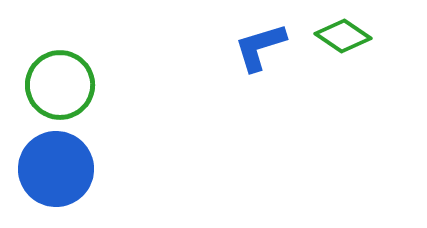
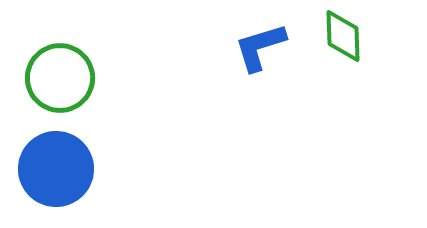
green diamond: rotated 54 degrees clockwise
green circle: moved 7 px up
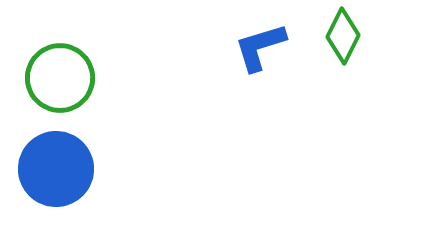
green diamond: rotated 28 degrees clockwise
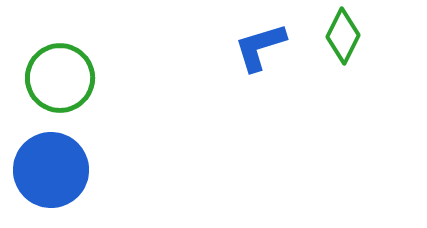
blue circle: moved 5 px left, 1 px down
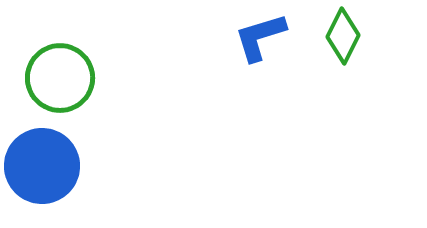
blue L-shape: moved 10 px up
blue circle: moved 9 px left, 4 px up
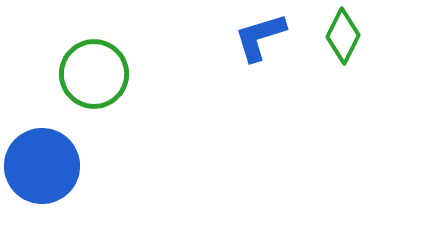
green circle: moved 34 px right, 4 px up
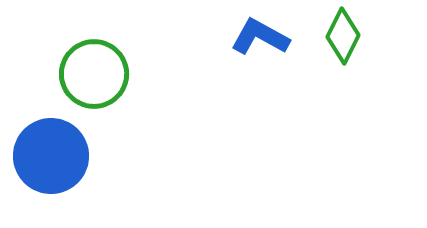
blue L-shape: rotated 46 degrees clockwise
blue circle: moved 9 px right, 10 px up
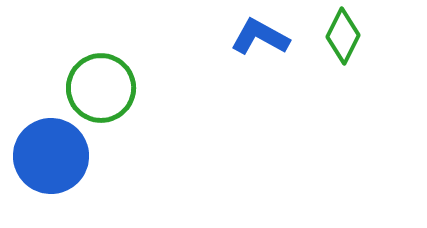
green circle: moved 7 px right, 14 px down
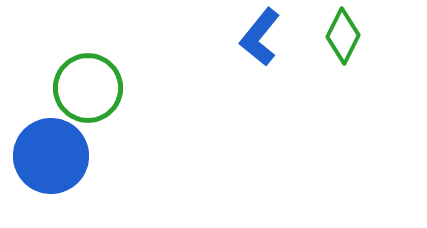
blue L-shape: rotated 80 degrees counterclockwise
green circle: moved 13 px left
